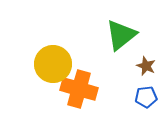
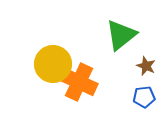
orange cross: moved 7 px up; rotated 9 degrees clockwise
blue pentagon: moved 2 px left
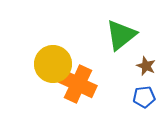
orange cross: moved 1 px left, 2 px down
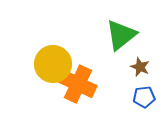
brown star: moved 6 px left, 1 px down
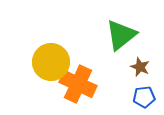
yellow circle: moved 2 px left, 2 px up
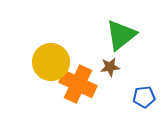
brown star: moved 30 px left; rotated 30 degrees counterclockwise
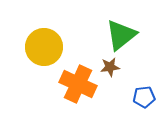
yellow circle: moved 7 px left, 15 px up
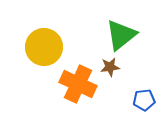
blue pentagon: moved 3 px down
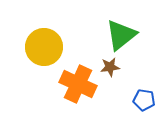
blue pentagon: rotated 15 degrees clockwise
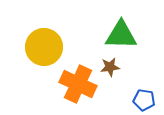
green triangle: rotated 40 degrees clockwise
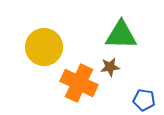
orange cross: moved 1 px right, 1 px up
